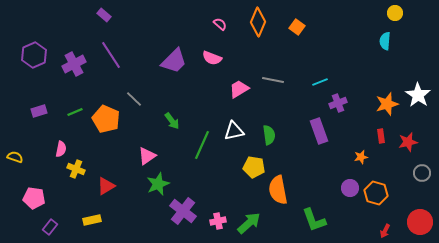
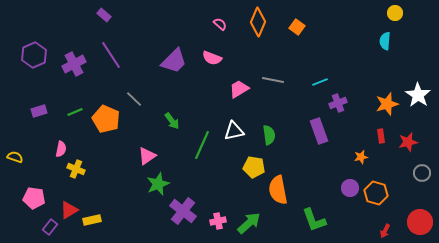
red triangle at (106, 186): moved 37 px left, 24 px down
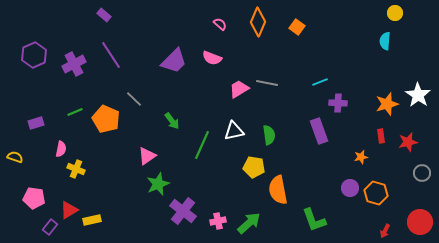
gray line at (273, 80): moved 6 px left, 3 px down
purple cross at (338, 103): rotated 24 degrees clockwise
purple rectangle at (39, 111): moved 3 px left, 12 px down
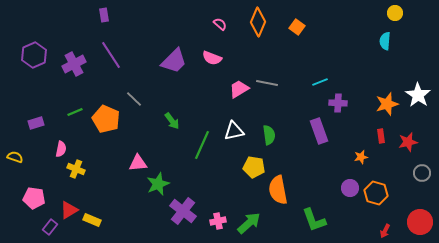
purple rectangle at (104, 15): rotated 40 degrees clockwise
pink triangle at (147, 156): moved 9 px left, 7 px down; rotated 30 degrees clockwise
yellow rectangle at (92, 220): rotated 36 degrees clockwise
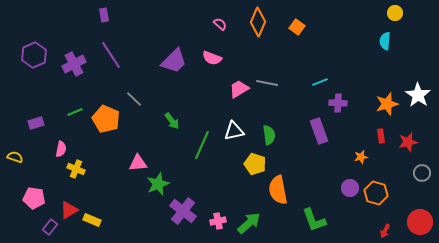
yellow pentagon at (254, 167): moved 1 px right, 3 px up; rotated 10 degrees clockwise
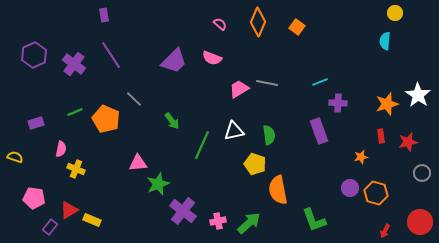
purple cross at (74, 64): rotated 25 degrees counterclockwise
